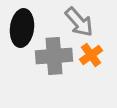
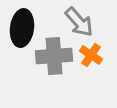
orange cross: rotated 20 degrees counterclockwise
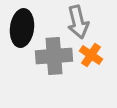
gray arrow: moved 1 px left; rotated 28 degrees clockwise
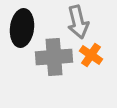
gray cross: moved 1 px down
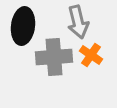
black ellipse: moved 1 px right, 2 px up
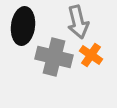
gray cross: rotated 18 degrees clockwise
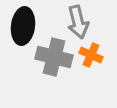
orange cross: rotated 10 degrees counterclockwise
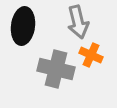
gray cross: moved 2 px right, 12 px down
